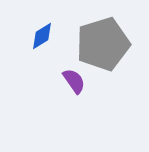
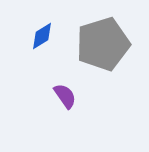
purple semicircle: moved 9 px left, 15 px down
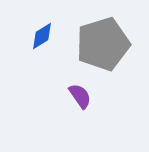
purple semicircle: moved 15 px right
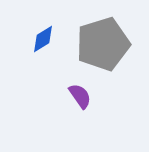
blue diamond: moved 1 px right, 3 px down
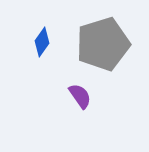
blue diamond: moved 1 px left, 3 px down; rotated 24 degrees counterclockwise
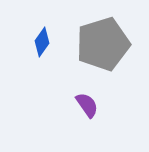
purple semicircle: moved 7 px right, 9 px down
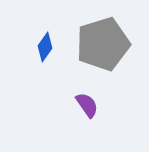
blue diamond: moved 3 px right, 5 px down
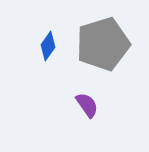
blue diamond: moved 3 px right, 1 px up
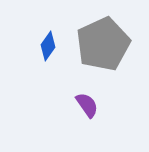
gray pentagon: rotated 8 degrees counterclockwise
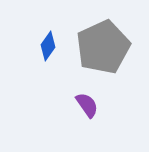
gray pentagon: moved 3 px down
